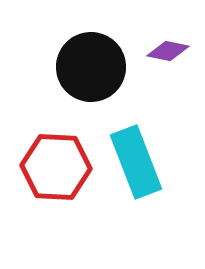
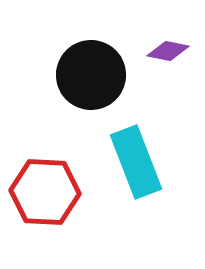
black circle: moved 8 px down
red hexagon: moved 11 px left, 25 px down
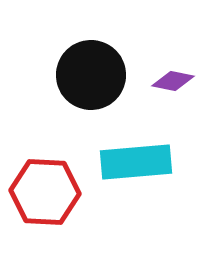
purple diamond: moved 5 px right, 30 px down
cyan rectangle: rotated 74 degrees counterclockwise
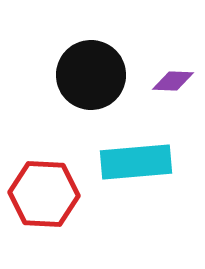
purple diamond: rotated 9 degrees counterclockwise
red hexagon: moved 1 px left, 2 px down
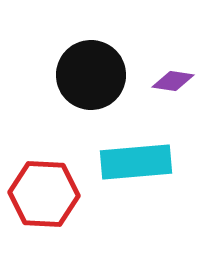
purple diamond: rotated 6 degrees clockwise
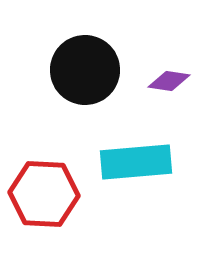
black circle: moved 6 px left, 5 px up
purple diamond: moved 4 px left
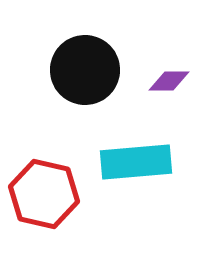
purple diamond: rotated 9 degrees counterclockwise
red hexagon: rotated 10 degrees clockwise
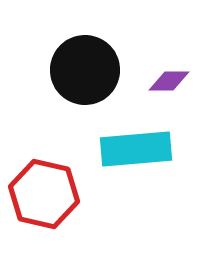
cyan rectangle: moved 13 px up
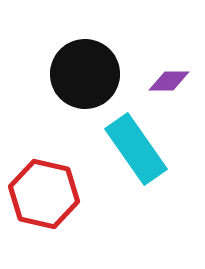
black circle: moved 4 px down
cyan rectangle: rotated 60 degrees clockwise
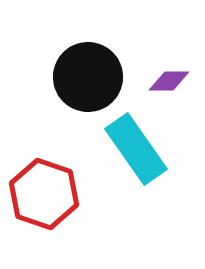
black circle: moved 3 px right, 3 px down
red hexagon: rotated 6 degrees clockwise
